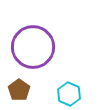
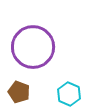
brown pentagon: moved 2 px down; rotated 15 degrees counterclockwise
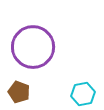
cyan hexagon: moved 14 px right; rotated 25 degrees clockwise
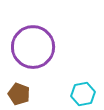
brown pentagon: moved 2 px down
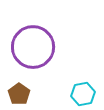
brown pentagon: rotated 15 degrees clockwise
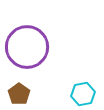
purple circle: moved 6 px left
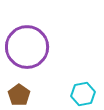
brown pentagon: moved 1 px down
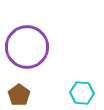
cyan hexagon: moved 1 px left, 1 px up; rotated 15 degrees clockwise
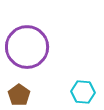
cyan hexagon: moved 1 px right, 1 px up
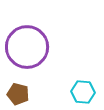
brown pentagon: moved 1 px left, 1 px up; rotated 20 degrees counterclockwise
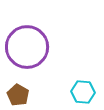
brown pentagon: moved 1 px down; rotated 15 degrees clockwise
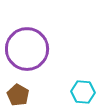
purple circle: moved 2 px down
